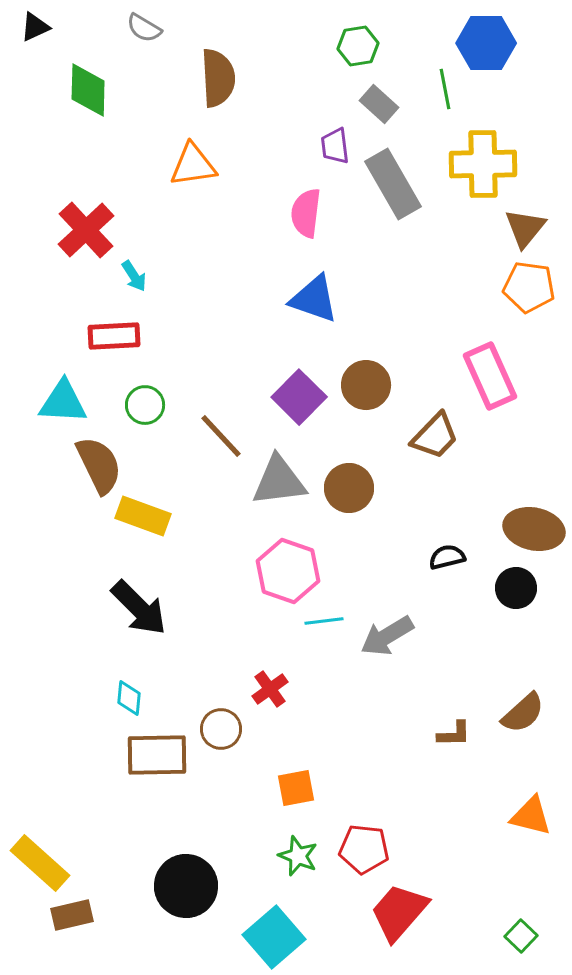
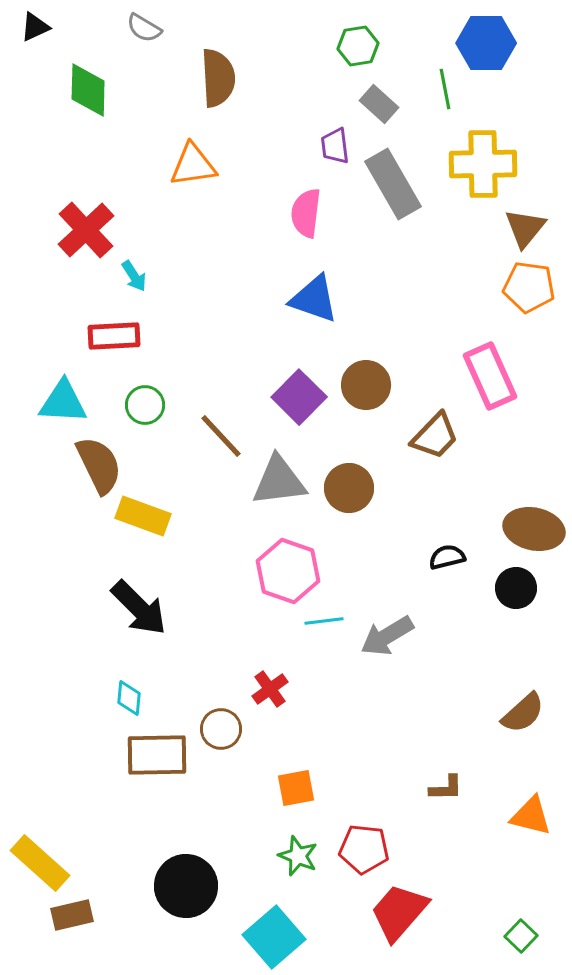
brown L-shape at (454, 734): moved 8 px left, 54 px down
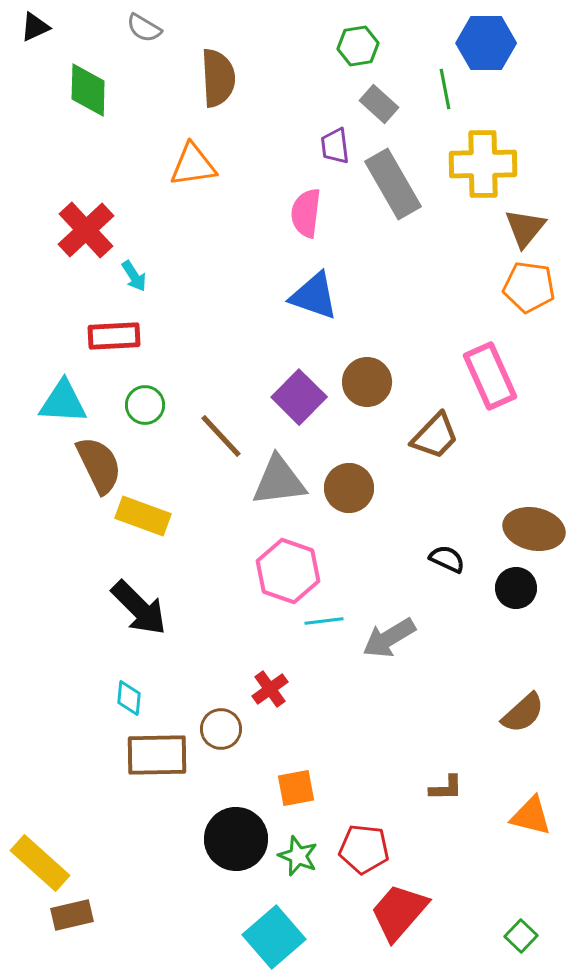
blue triangle at (314, 299): moved 3 px up
brown circle at (366, 385): moved 1 px right, 3 px up
black semicircle at (447, 557): moved 2 px down; rotated 39 degrees clockwise
gray arrow at (387, 636): moved 2 px right, 2 px down
black circle at (186, 886): moved 50 px right, 47 px up
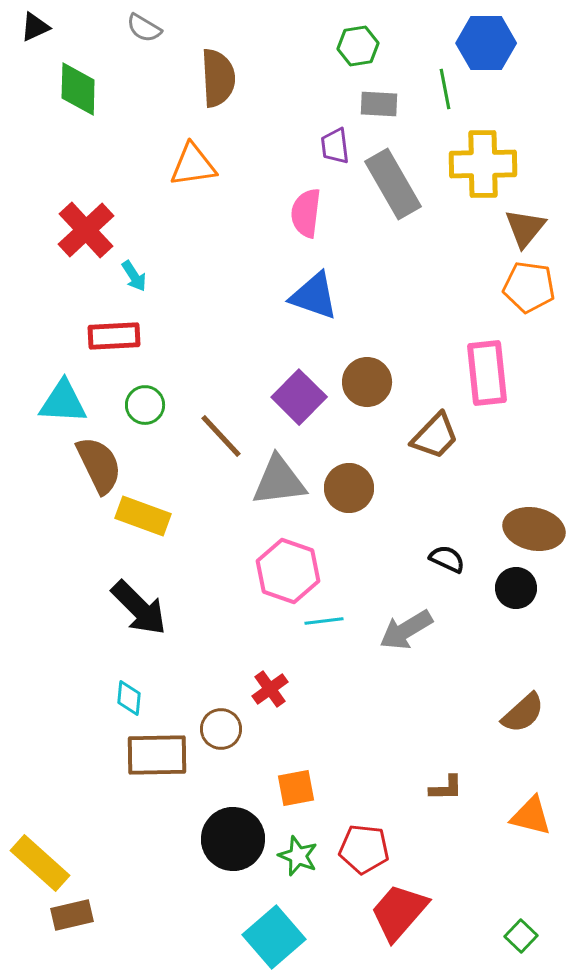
green diamond at (88, 90): moved 10 px left, 1 px up
gray rectangle at (379, 104): rotated 39 degrees counterclockwise
pink rectangle at (490, 376): moved 3 px left, 3 px up; rotated 18 degrees clockwise
gray arrow at (389, 638): moved 17 px right, 8 px up
black circle at (236, 839): moved 3 px left
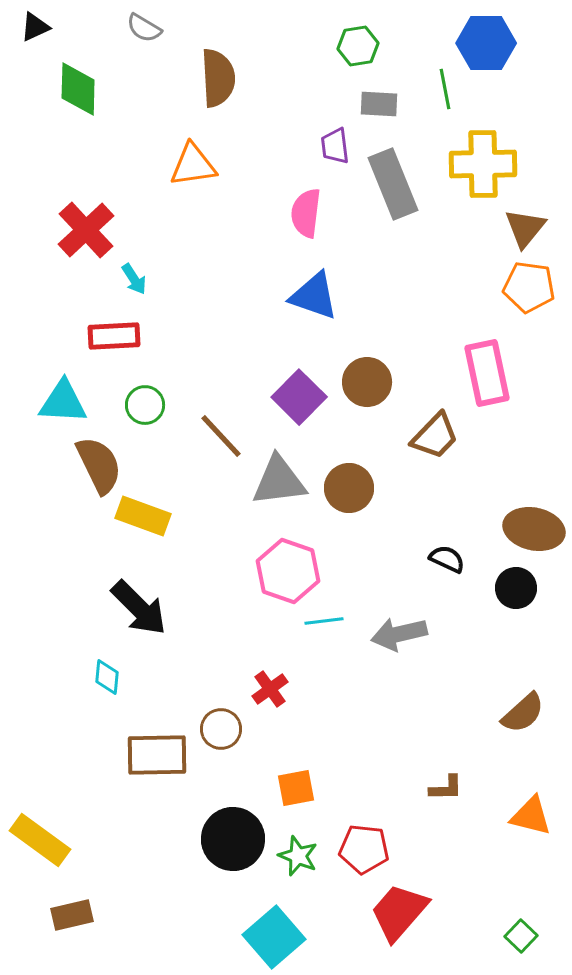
gray rectangle at (393, 184): rotated 8 degrees clockwise
cyan arrow at (134, 276): moved 3 px down
pink rectangle at (487, 373): rotated 6 degrees counterclockwise
gray arrow at (406, 630): moved 7 px left, 4 px down; rotated 18 degrees clockwise
cyan diamond at (129, 698): moved 22 px left, 21 px up
yellow rectangle at (40, 863): moved 23 px up; rotated 6 degrees counterclockwise
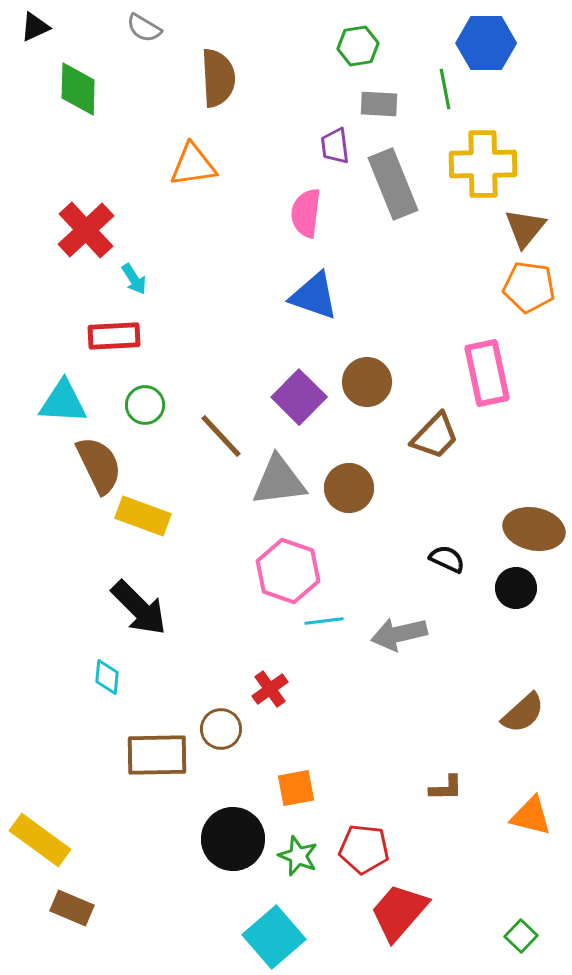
brown rectangle at (72, 915): moved 7 px up; rotated 36 degrees clockwise
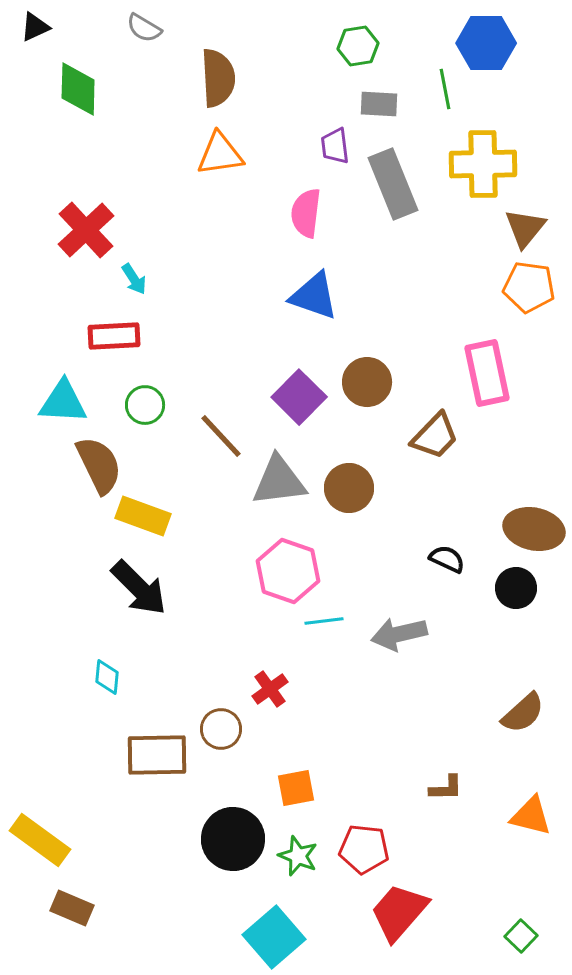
orange triangle at (193, 165): moved 27 px right, 11 px up
black arrow at (139, 608): moved 20 px up
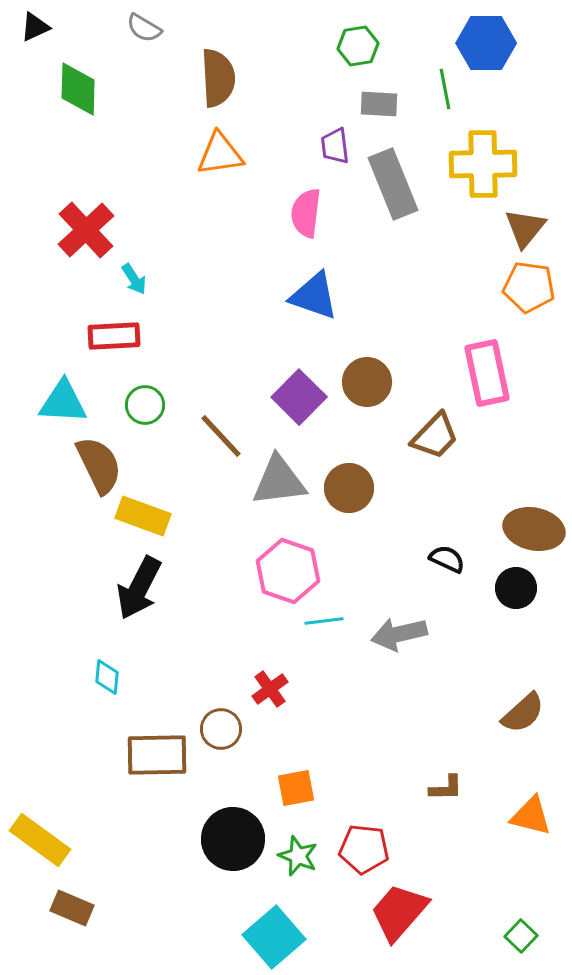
black arrow at (139, 588): rotated 72 degrees clockwise
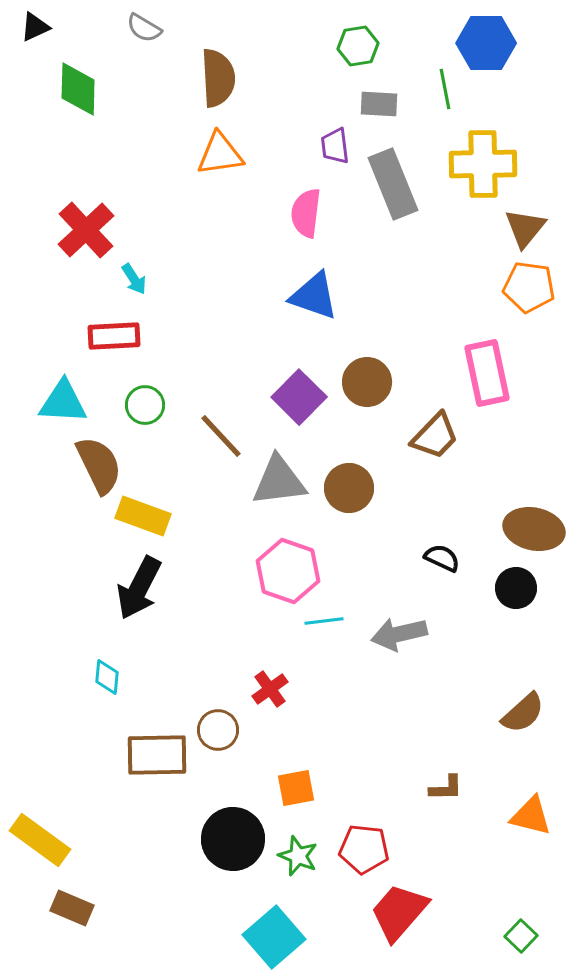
black semicircle at (447, 559): moved 5 px left, 1 px up
brown circle at (221, 729): moved 3 px left, 1 px down
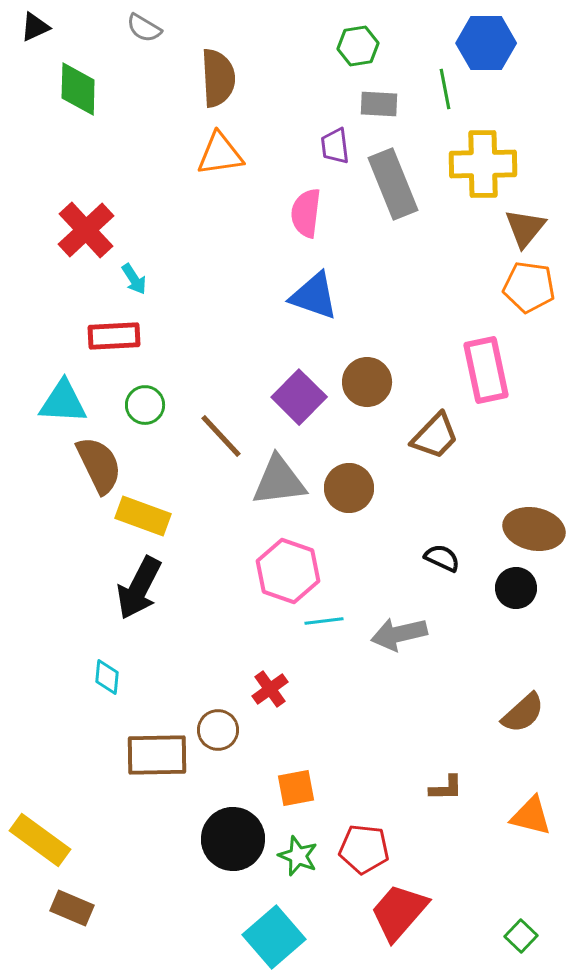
pink rectangle at (487, 373): moved 1 px left, 3 px up
